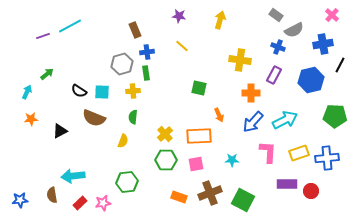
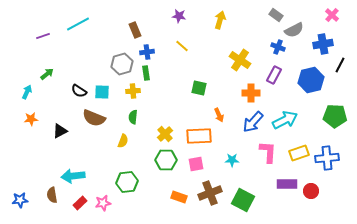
cyan line at (70, 26): moved 8 px right, 2 px up
yellow cross at (240, 60): rotated 25 degrees clockwise
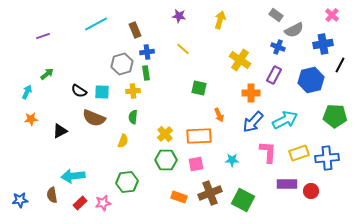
cyan line at (78, 24): moved 18 px right
yellow line at (182, 46): moved 1 px right, 3 px down
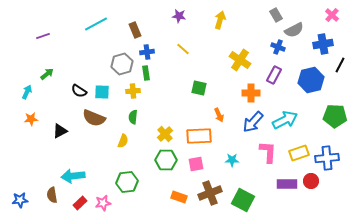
gray rectangle at (276, 15): rotated 24 degrees clockwise
red circle at (311, 191): moved 10 px up
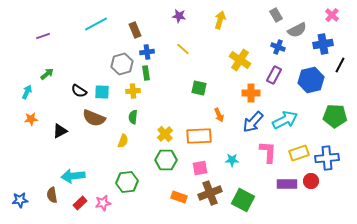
gray semicircle at (294, 30): moved 3 px right
pink square at (196, 164): moved 4 px right, 4 px down
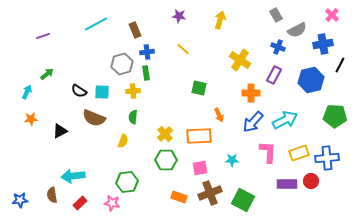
pink star at (103, 203): moved 9 px right; rotated 21 degrees clockwise
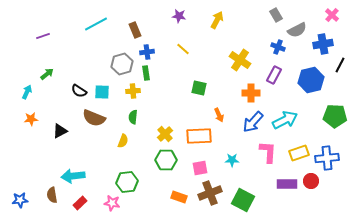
yellow arrow at (220, 20): moved 3 px left; rotated 12 degrees clockwise
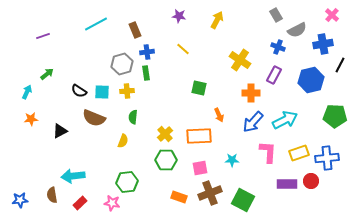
yellow cross at (133, 91): moved 6 px left
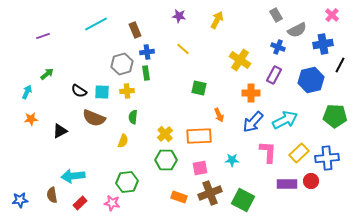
yellow rectangle at (299, 153): rotated 24 degrees counterclockwise
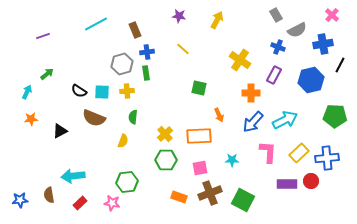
brown semicircle at (52, 195): moved 3 px left
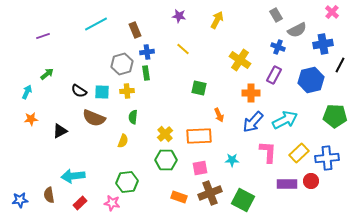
pink cross at (332, 15): moved 3 px up
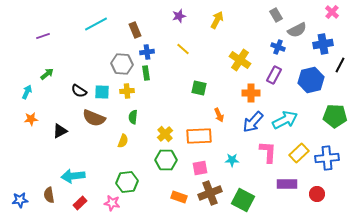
purple star at (179, 16): rotated 24 degrees counterclockwise
gray hexagon at (122, 64): rotated 20 degrees clockwise
red circle at (311, 181): moved 6 px right, 13 px down
